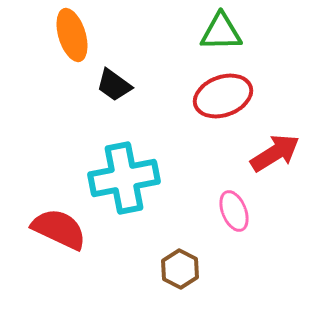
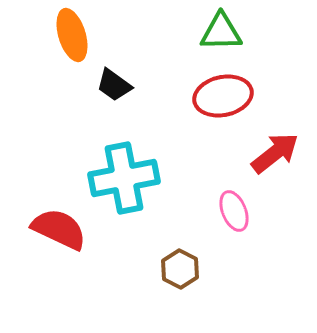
red ellipse: rotated 8 degrees clockwise
red arrow: rotated 6 degrees counterclockwise
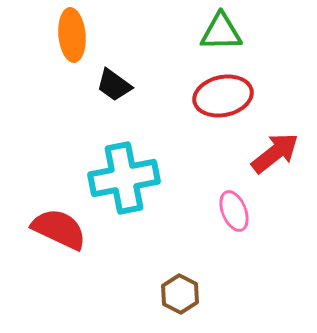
orange ellipse: rotated 12 degrees clockwise
brown hexagon: moved 25 px down
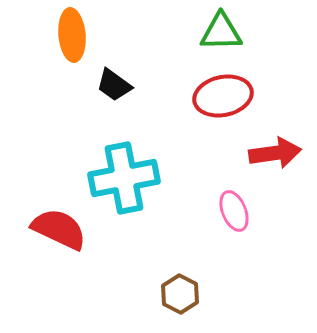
red arrow: rotated 30 degrees clockwise
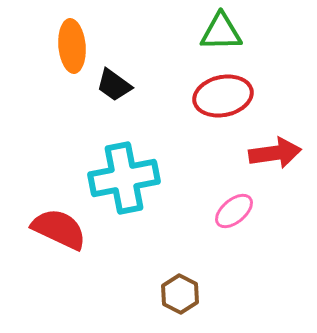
orange ellipse: moved 11 px down
pink ellipse: rotated 72 degrees clockwise
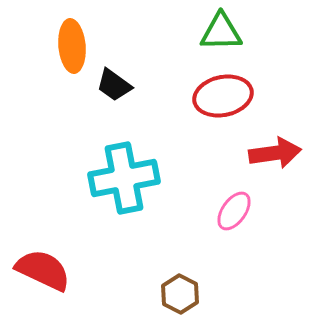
pink ellipse: rotated 15 degrees counterclockwise
red semicircle: moved 16 px left, 41 px down
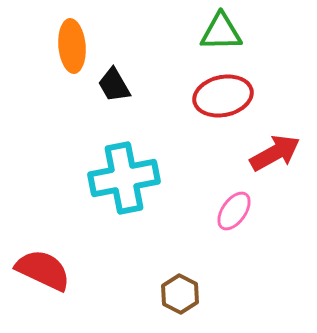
black trapezoid: rotated 24 degrees clockwise
red arrow: rotated 21 degrees counterclockwise
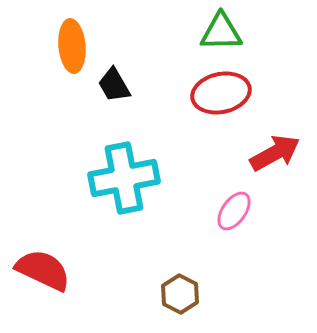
red ellipse: moved 2 px left, 3 px up
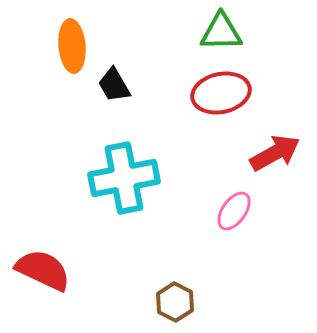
brown hexagon: moved 5 px left, 8 px down
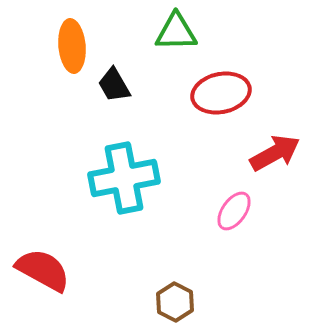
green triangle: moved 45 px left
red semicircle: rotated 4 degrees clockwise
